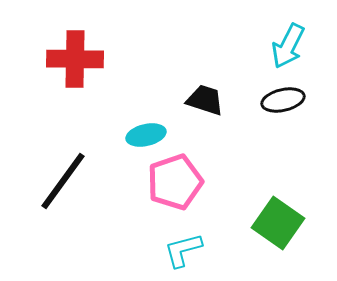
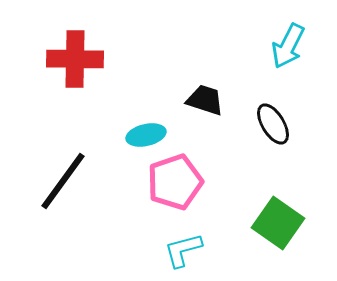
black ellipse: moved 10 px left, 24 px down; rotated 72 degrees clockwise
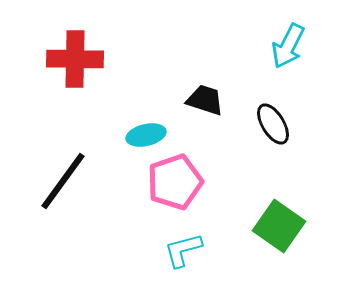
green square: moved 1 px right, 3 px down
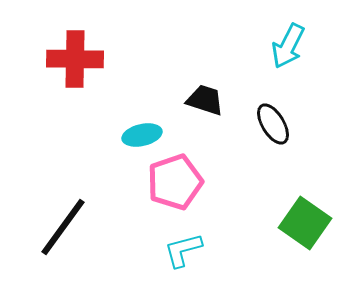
cyan ellipse: moved 4 px left
black line: moved 46 px down
green square: moved 26 px right, 3 px up
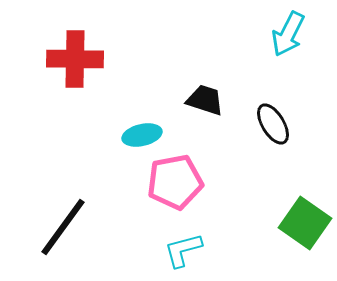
cyan arrow: moved 12 px up
pink pentagon: rotated 8 degrees clockwise
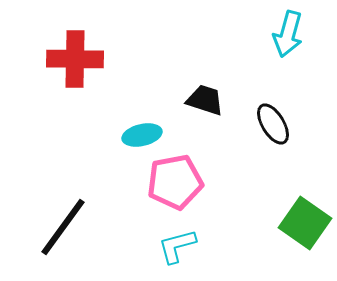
cyan arrow: rotated 12 degrees counterclockwise
cyan L-shape: moved 6 px left, 4 px up
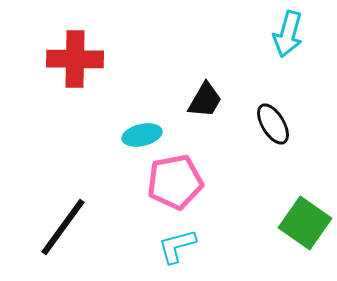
black trapezoid: rotated 102 degrees clockwise
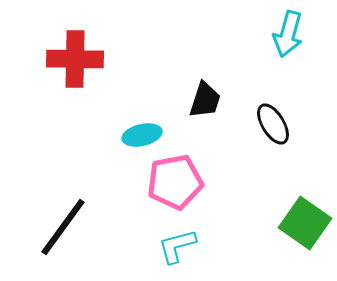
black trapezoid: rotated 12 degrees counterclockwise
